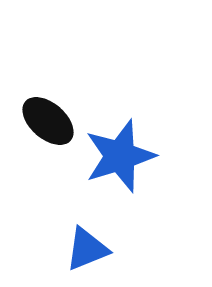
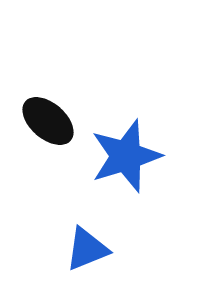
blue star: moved 6 px right
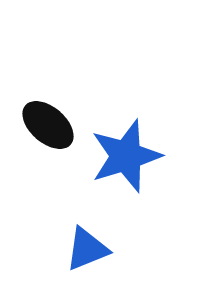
black ellipse: moved 4 px down
